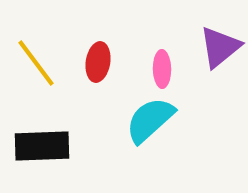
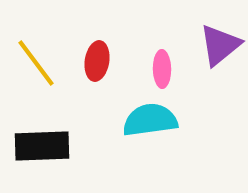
purple triangle: moved 2 px up
red ellipse: moved 1 px left, 1 px up
cyan semicircle: rotated 34 degrees clockwise
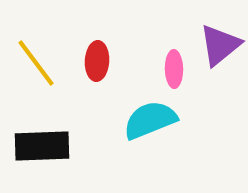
red ellipse: rotated 6 degrees counterclockwise
pink ellipse: moved 12 px right
cyan semicircle: rotated 14 degrees counterclockwise
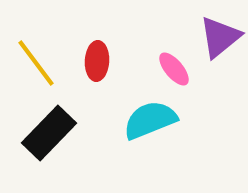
purple triangle: moved 8 px up
pink ellipse: rotated 39 degrees counterclockwise
black rectangle: moved 7 px right, 13 px up; rotated 44 degrees counterclockwise
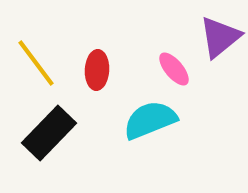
red ellipse: moved 9 px down
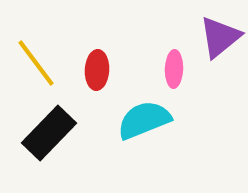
pink ellipse: rotated 42 degrees clockwise
cyan semicircle: moved 6 px left
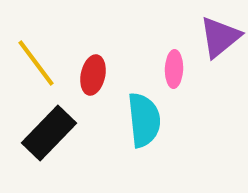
red ellipse: moved 4 px left, 5 px down; rotated 9 degrees clockwise
cyan semicircle: rotated 106 degrees clockwise
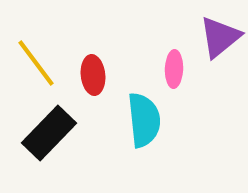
red ellipse: rotated 18 degrees counterclockwise
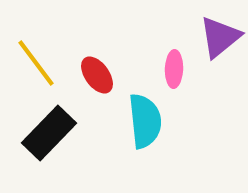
red ellipse: moved 4 px right; rotated 30 degrees counterclockwise
cyan semicircle: moved 1 px right, 1 px down
